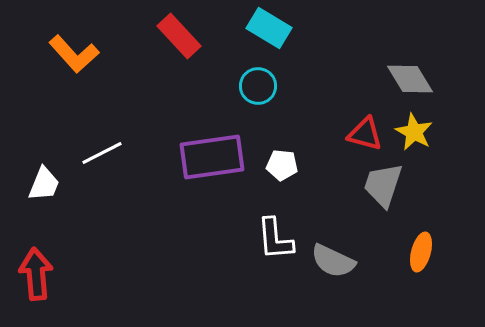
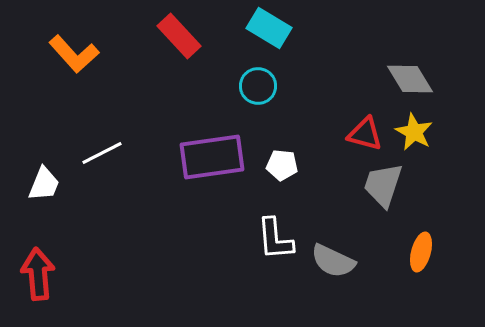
red arrow: moved 2 px right
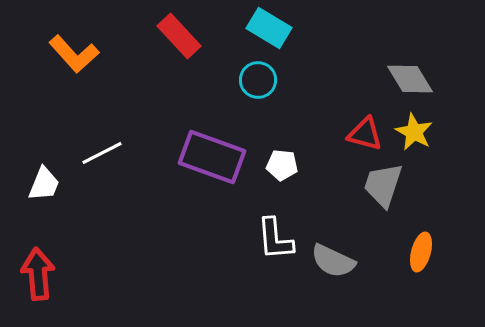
cyan circle: moved 6 px up
purple rectangle: rotated 28 degrees clockwise
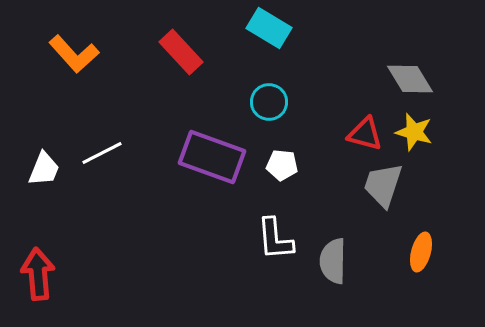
red rectangle: moved 2 px right, 16 px down
cyan circle: moved 11 px right, 22 px down
yellow star: rotated 12 degrees counterclockwise
white trapezoid: moved 15 px up
gray semicircle: rotated 66 degrees clockwise
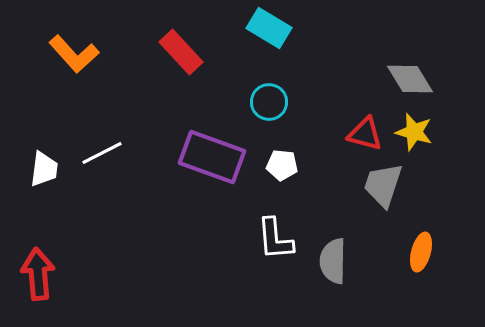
white trapezoid: rotated 15 degrees counterclockwise
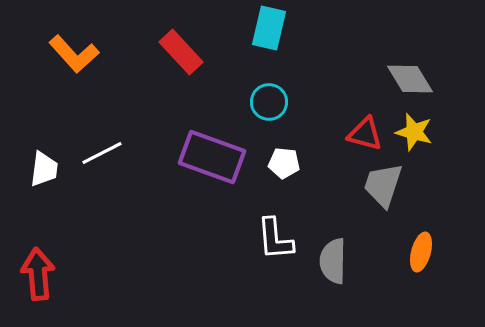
cyan rectangle: rotated 72 degrees clockwise
white pentagon: moved 2 px right, 2 px up
